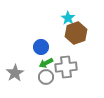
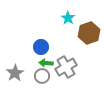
brown hexagon: moved 13 px right
green arrow: rotated 32 degrees clockwise
gray cross: rotated 25 degrees counterclockwise
gray circle: moved 4 px left, 1 px up
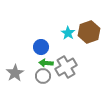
cyan star: moved 15 px down
brown hexagon: moved 1 px up
gray circle: moved 1 px right
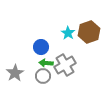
gray cross: moved 1 px left, 2 px up
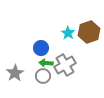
blue circle: moved 1 px down
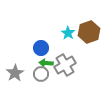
gray circle: moved 2 px left, 2 px up
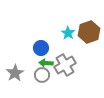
gray circle: moved 1 px right, 1 px down
